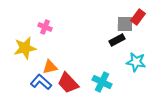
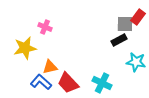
black rectangle: moved 2 px right
cyan cross: moved 1 px down
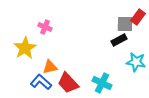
yellow star: rotated 20 degrees counterclockwise
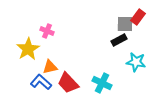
pink cross: moved 2 px right, 4 px down
yellow star: moved 3 px right, 1 px down
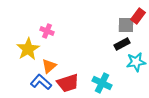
red rectangle: moved 1 px up
gray square: moved 1 px right, 1 px down
black rectangle: moved 3 px right, 4 px down
cyan star: rotated 18 degrees counterclockwise
orange triangle: moved 1 px left, 1 px up; rotated 28 degrees counterclockwise
red trapezoid: rotated 65 degrees counterclockwise
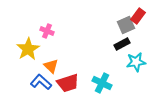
gray square: rotated 24 degrees counterclockwise
orange triangle: moved 2 px right; rotated 35 degrees counterclockwise
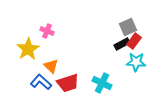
red rectangle: moved 4 px left, 25 px down
gray square: moved 2 px right, 2 px down
cyan star: rotated 12 degrees clockwise
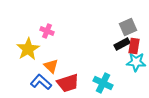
red rectangle: moved 5 px down; rotated 28 degrees counterclockwise
cyan cross: moved 1 px right
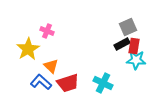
cyan star: moved 2 px up
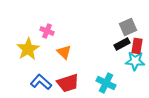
red rectangle: moved 3 px right
cyan star: moved 1 px left, 1 px down
orange triangle: moved 13 px right, 14 px up
cyan cross: moved 3 px right
